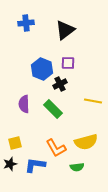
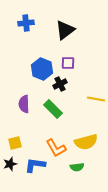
yellow line: moved 3 px right, 2 px up
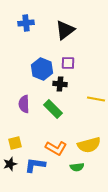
black cross: rotated 32 degrees clockwise
yellow semicircle: moved 3 px right, 3 px down
orange L-shape: rotated 30 degrees counterclockwise
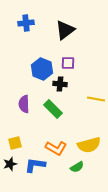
green semicircle: rotated 24 degrees counterclockwise
